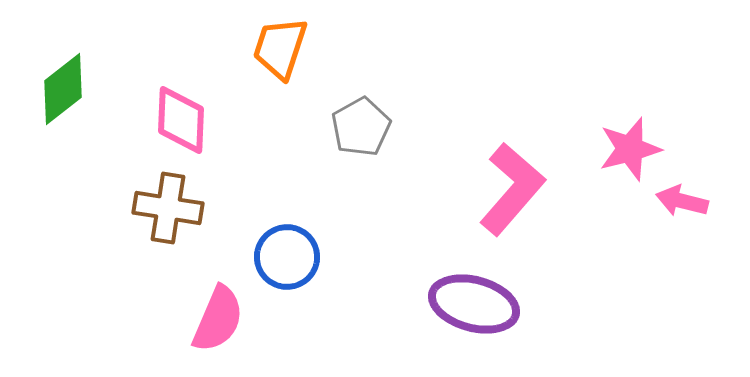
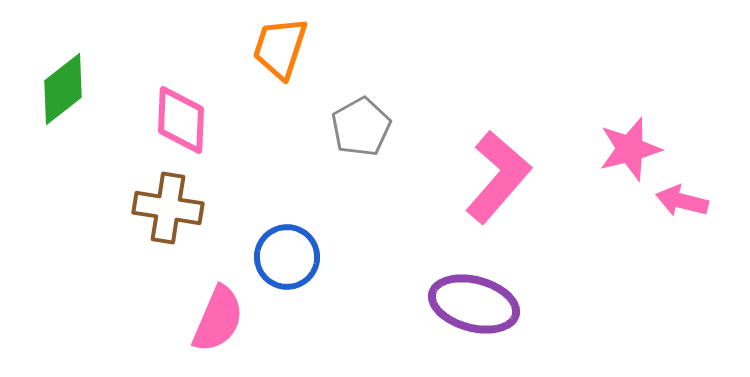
pink L-shape: moved 14 px left, 12 px up
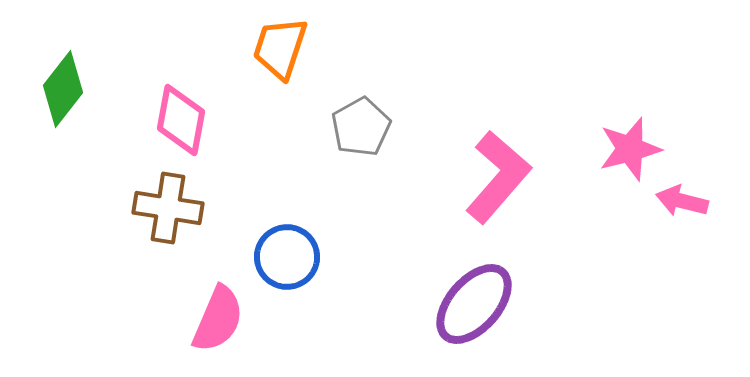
green diamond: rotated 14 degrees counterclockwise
pink diamond: rotated 8 degrees clockwise
purple ellipse: rotated 64 degrees counterclockwise
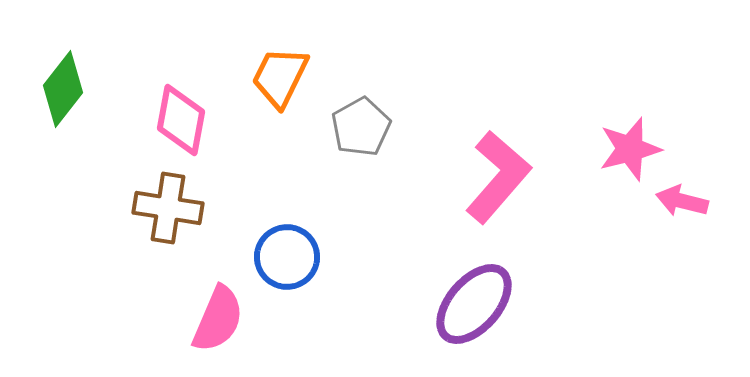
orange trapezoid: moved 29 px down; rotated 8 degrees clockwise
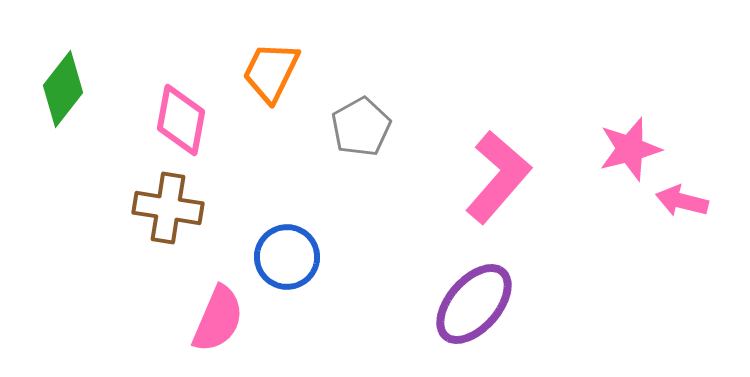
orange trapezoid: moved 9 px left, 5 px up
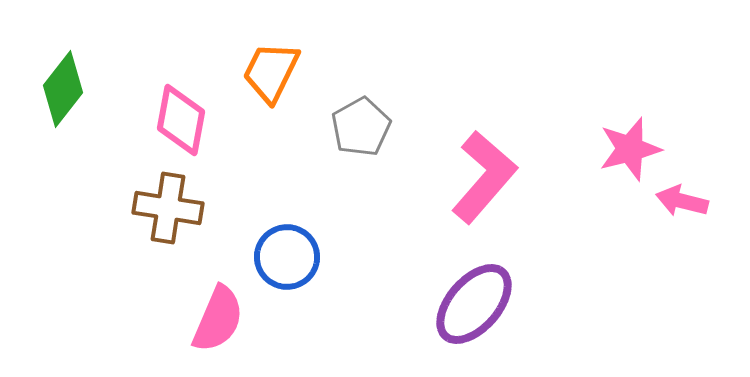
pink L-shape: moved 14 px left
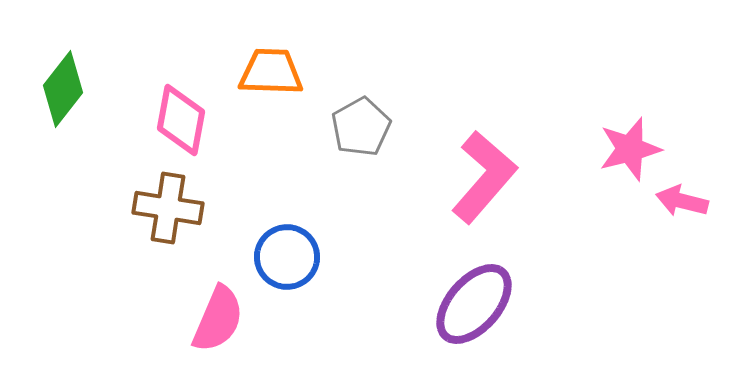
orange trapezoid: rotated 66 degrees clockwise
